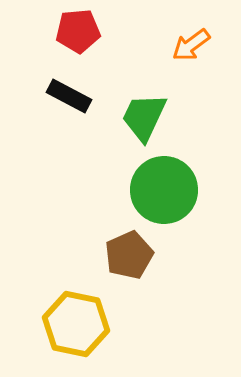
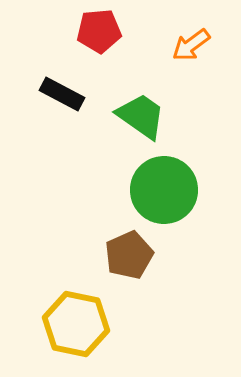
red pentagon: moved 21 px right
black rectangle: moved 7 px left, 2 px up
green trapezoid: moved 3 px left, 1 px up; rotated 100 degrees clockwise
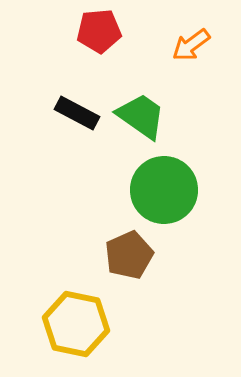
black rectangle: moved 15 px right, 19 px down
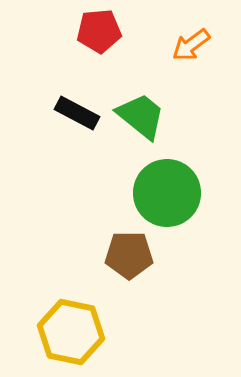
green trapezoid: rotated 4 degrees clockwise
green circle: moved 3 px right, 3 px down
brown pentagon: rotated 24 degrees clockwise
yellow hexagon: moved 5 px left, 8 px down
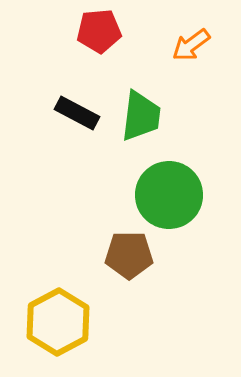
green trapezoid: rotated 58 degrees clockwise
green circle: moved 2 px right, 2 px down
yellow hexagon: moved 13 px left, 10 px up; rotated 20 degrees clockwise
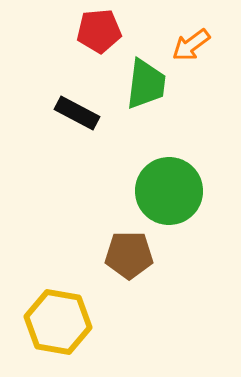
green trapezoid: moved 5 px right, 32 px up
green circle: moved 4 px up
yellow hexagon: rotated 22 degrees counterclockwise
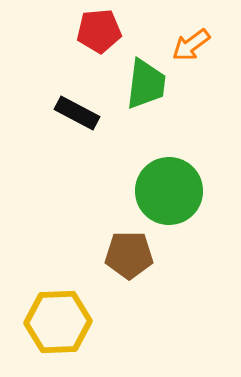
yellow hexagon: rotated 12 degrees counterclockwise
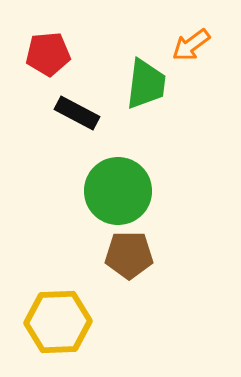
red pentagon: moved 51 px left, 23 px down
green circle: moved 51 px left
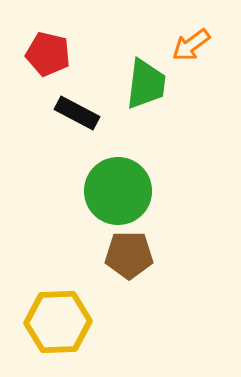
red pentagon: rotated 18 degrees clockwise
